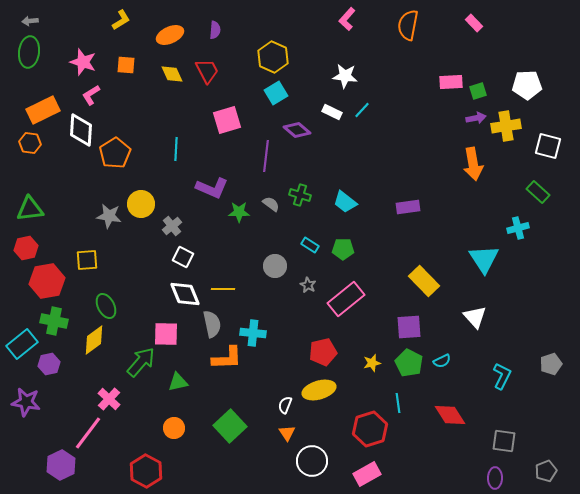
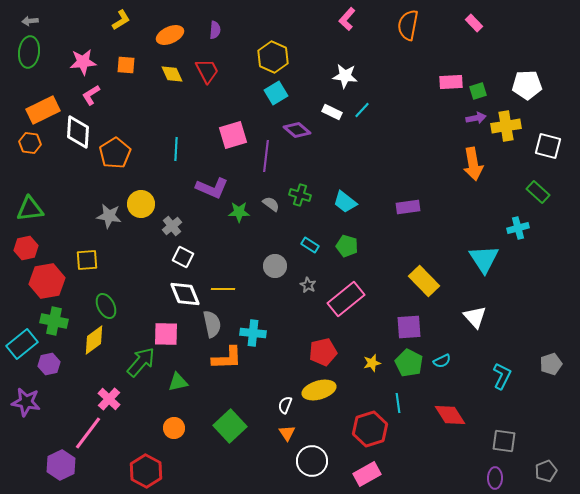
pink star at (83, 62): rotated 24 degrees counterclockwise
pink square at (227, 120): moved 6 px right, 15 px down
white diamond at (81, 130): moved 3 px left, 2 px down
green pentagon at (343, 249): moved 4 px right, 3 px up; rotated 15 degrees clockwise
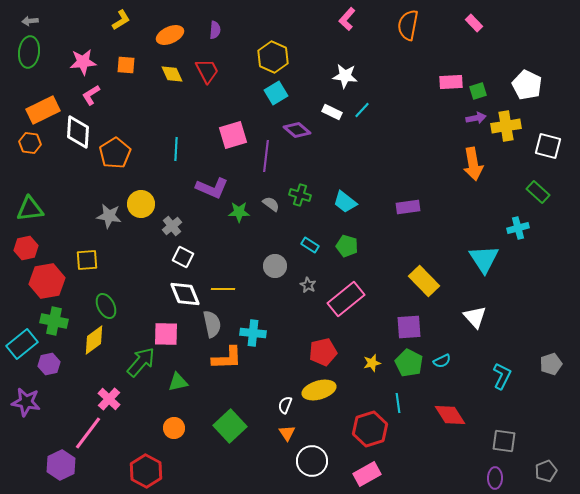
white pentagon at (527, 85): rotated 28 degrees clockwise
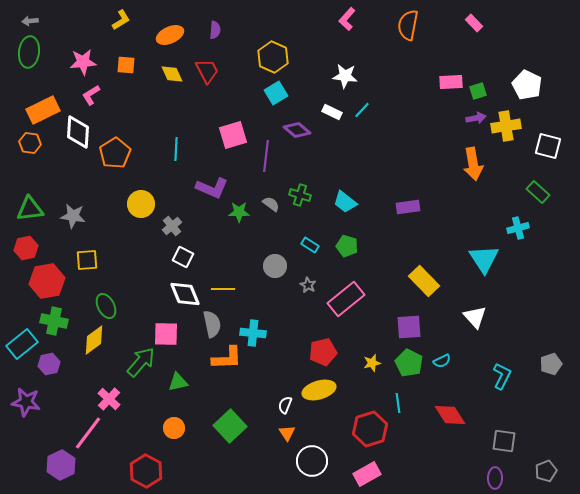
gray star at (109, 216): moved 36 px left
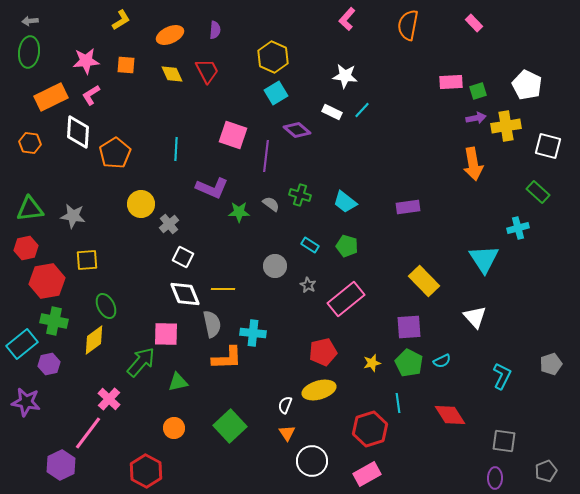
pink star at (83, 62): moved 3 px right, 1 px up
orange rectangle at (43, 110): moved 8 px right, 13 px up
pink square at (233, 135): rotated 36 degrees clockwise
gray cross at (172, 226): moved 3 px left, 2 px up
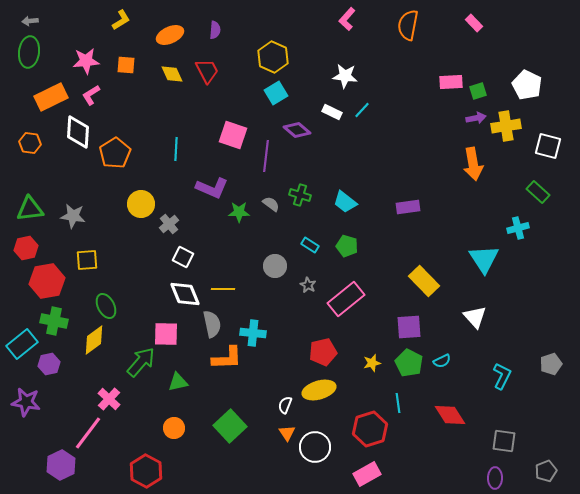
white circle at (312, 461): moved 3 px right, 14 px up
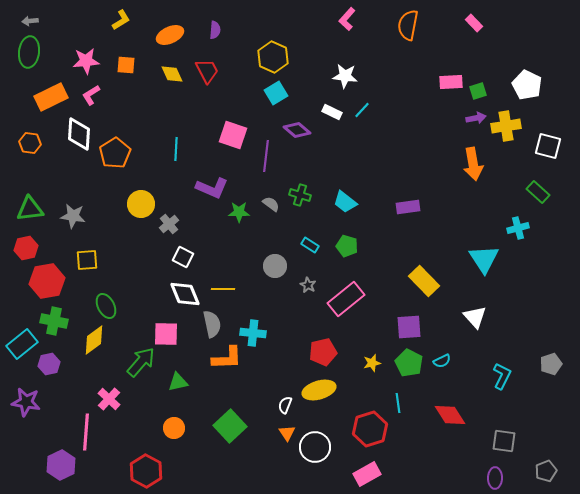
white diamond at (78, 132): moved 1 px right, 2 px down
pink line at (88, 433): moved 2 px left, 1 px up; rotated 33 degrees counterclockwise
